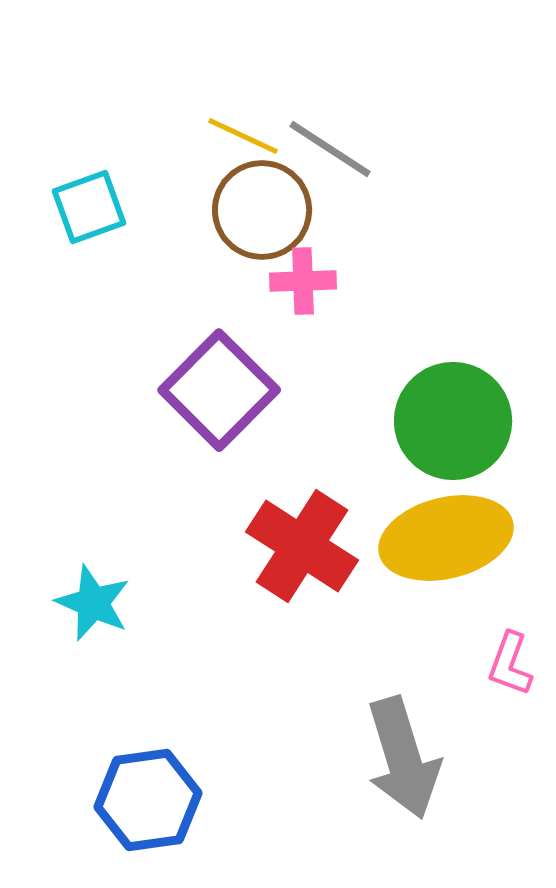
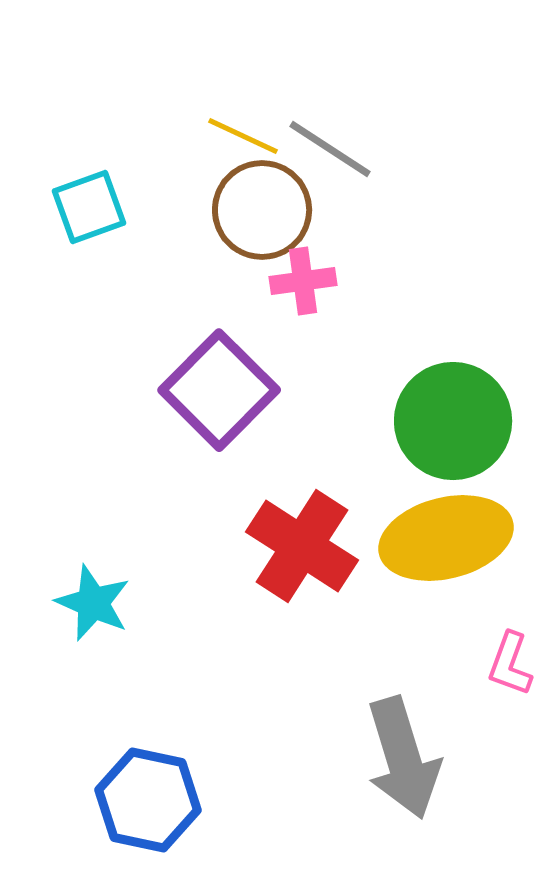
pink cross: rotated 6 degrees counterclockwise
blue hexagon: rotated 20 degrees clockwise
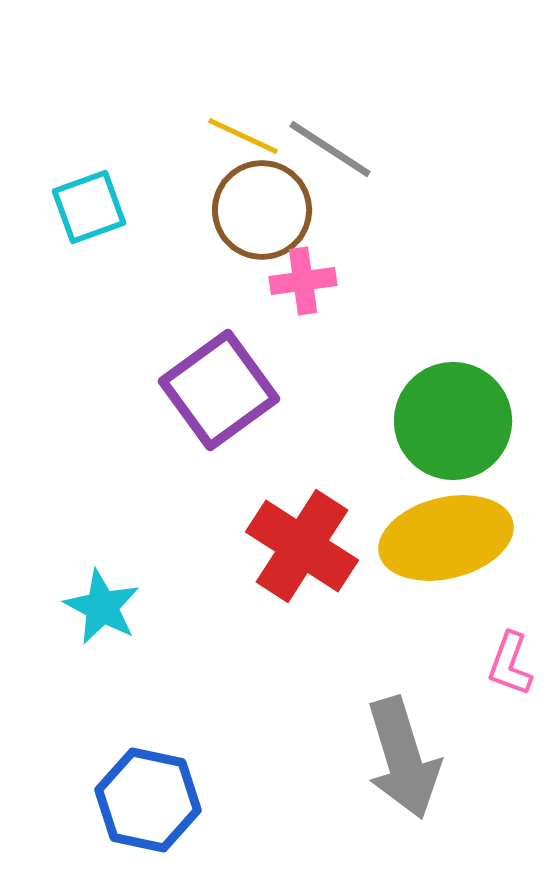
purple square: rotated 9 degrees clockwise
cyan star: moved 9 px right, 4 px down; rotated 4 degrees clockwise
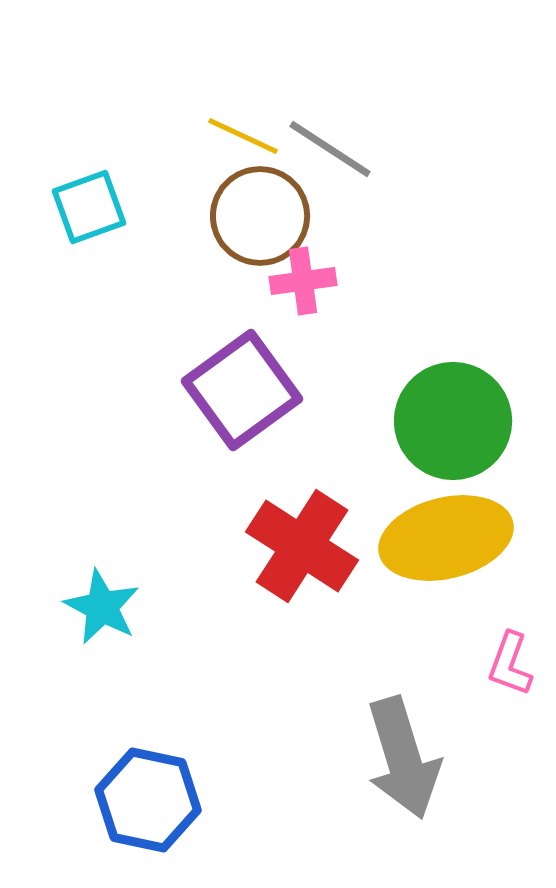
brown circle: moved 2 px left, 6 px down
purple square: moved 23 px right
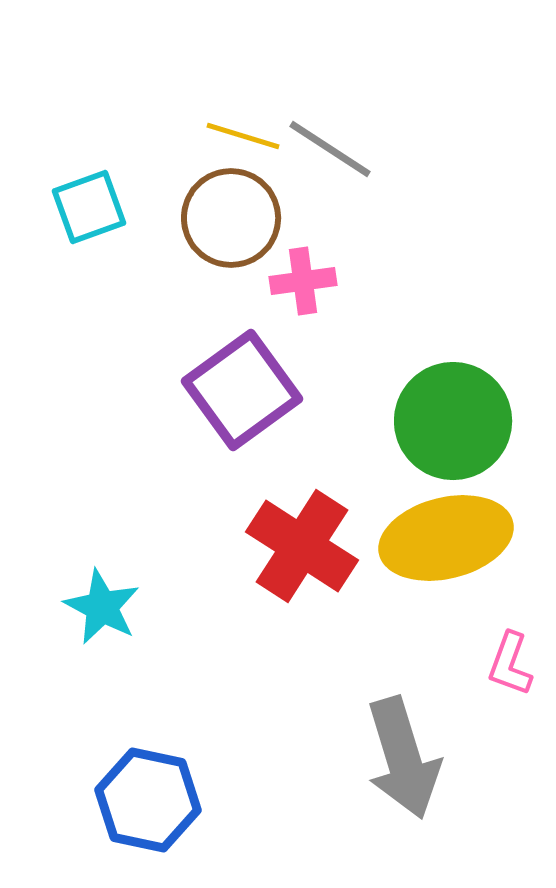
yellow line: rotated 8 degrees counterclockwise
brown circle: moved 29 px left, 2 px down
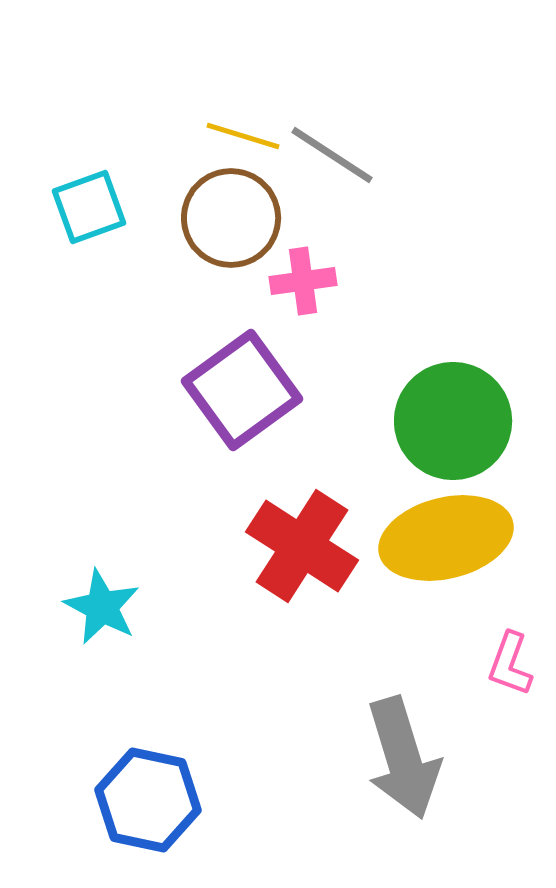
gray line: moved 2 px right, 6 px down
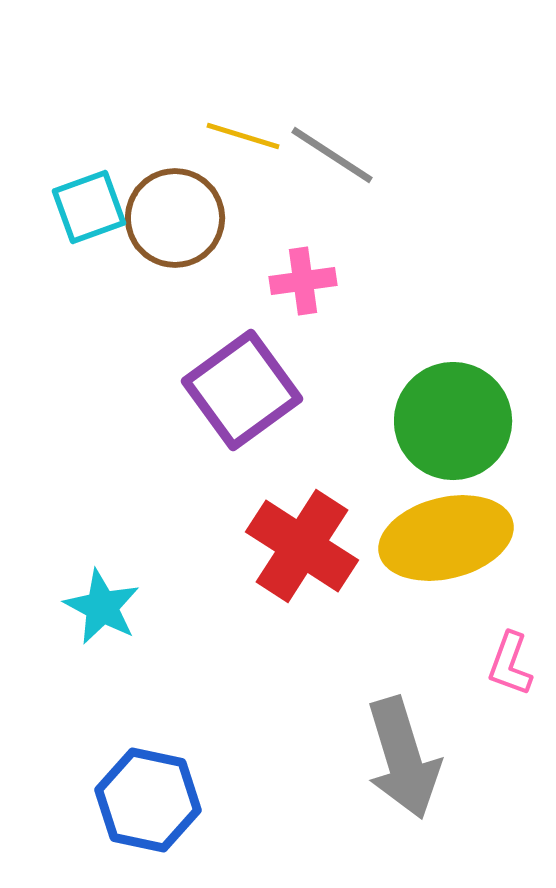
brown circle: moved 56 px left
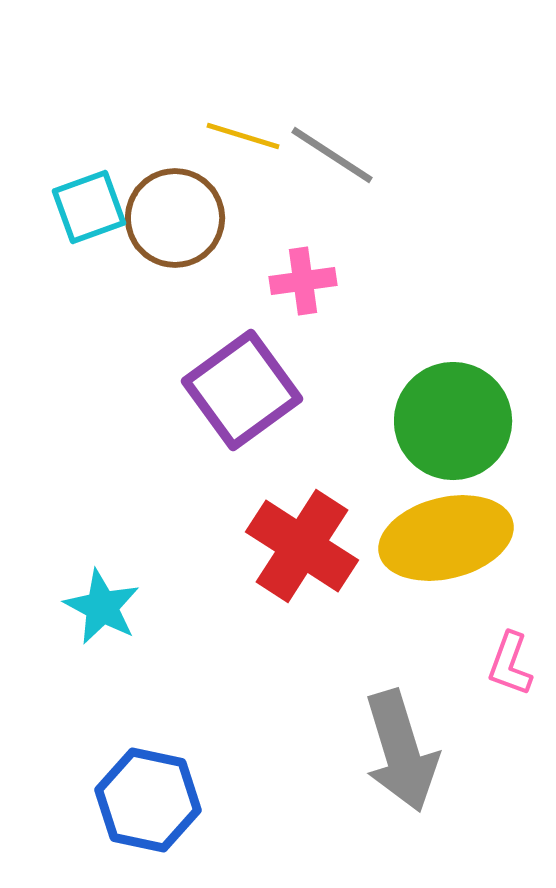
gray arrow: moved 2 px left, 7 px up
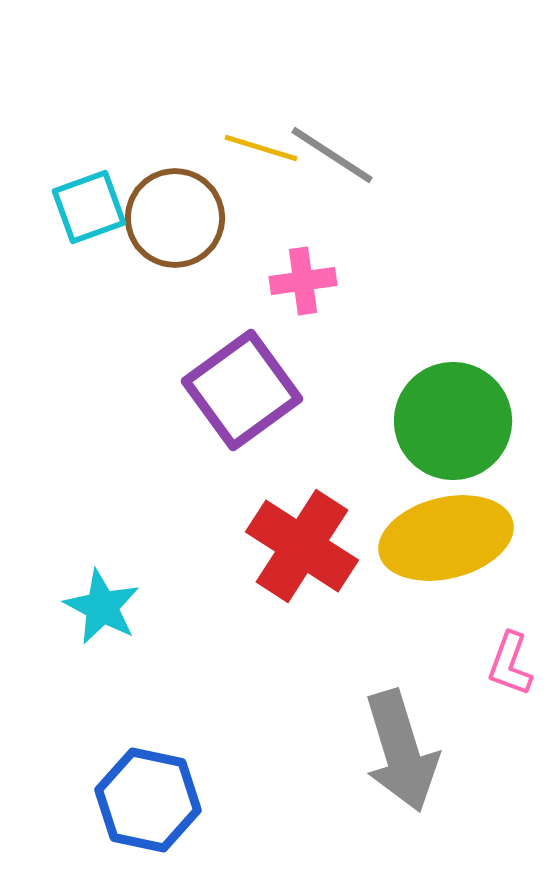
yellow line: moved 18 px right, 12 px down
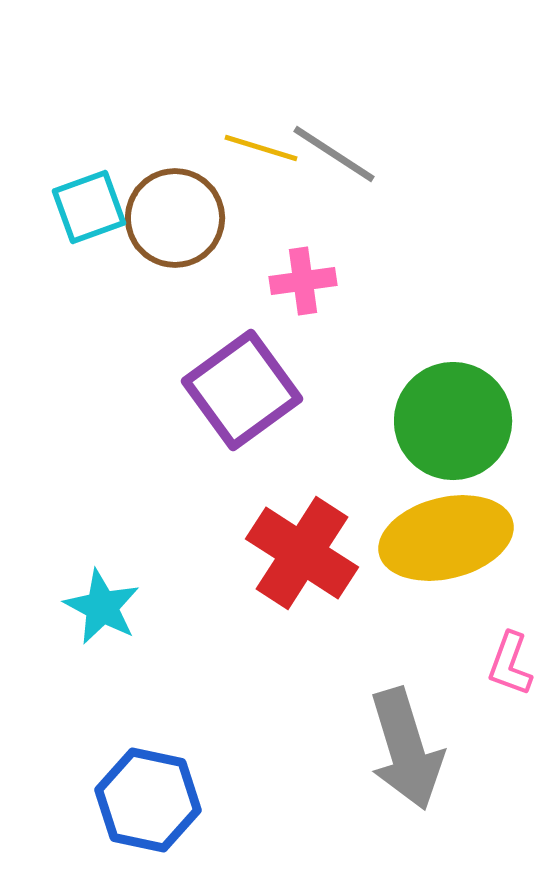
gray line: moved 2 px right, 1 px up
red cross: moved 7 px down
gray arrow: moved 5 px right, 2 px up
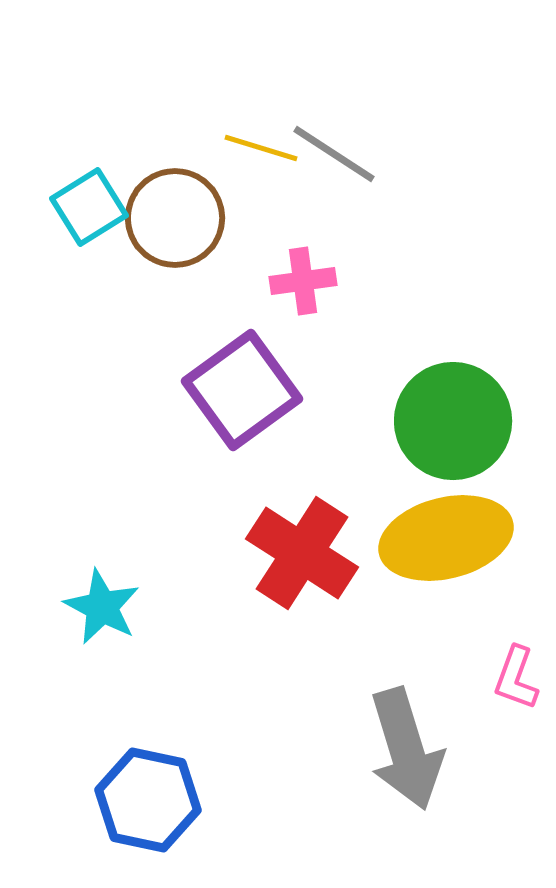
cyan square: rotated 12 degrees counterclockwise
pink L-shape: moved 6 px right, 14 px down
